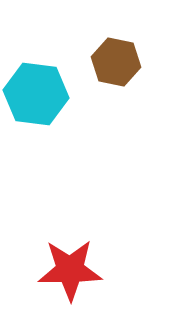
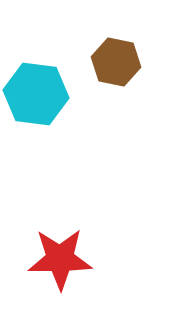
red star: moved 10 px left, 11 px up
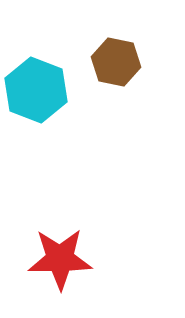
cyan hexagon: moved 4 px up; rotated 14 degrees clockwise
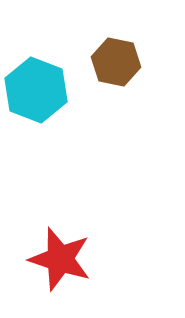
red star: rotated 18 degrees clockwise
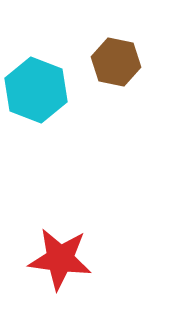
red star: rotated 10 degrees counterclockwise
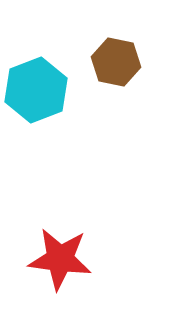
cyan hexagon: rotated 18 degrees clockwise
